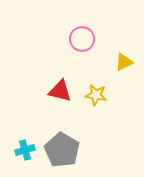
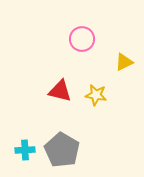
cyan cross: rotated 12 degrees clockwise
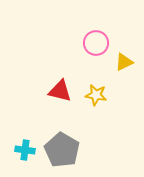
pink circle: moved 14 px right, 4 px down
cyan cross: rotated 12 degrees clockwise
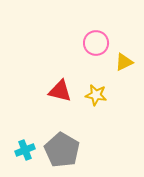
cyan cross: rotated 30 degrees counterclockwise
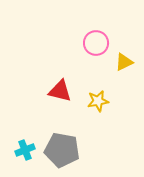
yellow star: moved 2 px right, 6 px down; rotated 20 degrees counterclockwise
gray pentagon: rotated 20 degrees counterclockwise
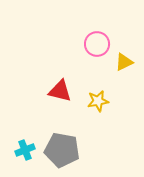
pink circle: moved 1 px right, 1 px down
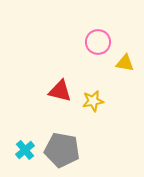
pink circle: moved 1 px right, 2 px up
yellow triangle: moved 1 px right, 1 px down; rotated 36 degrees clockwise
yellow star: moved 5 px left
cyan cross: rotated 18 degrees counterclockwise
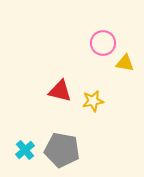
pink circle: moved 5 px right, 1 px down
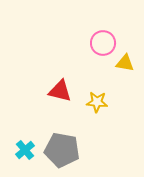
yellow star: moved 4 px right, 1 px down; rotated 15 degrees clockwise
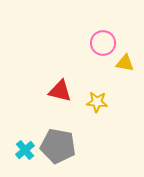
gray pentagon: moved 4 px left, 4 px up
